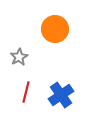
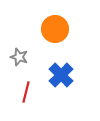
gray star: rotated 24 degrees counterclockwise
blue cross: moved 20 px up; rotated 10 degrees counterclockwise
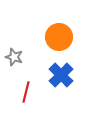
orange circle: moved 4 px right, 8 px down
gray star: moved 5 px left
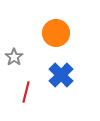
orange circle: moved 3 px left, 4 px up
gray star: rotated 18 degrees clockwise
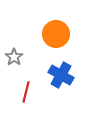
orange circle: moved 1 px down
blue cross: rotated 15 degrees counterclockwise
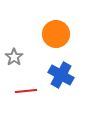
red line: moved 1 px up; rotated 70 degrees clockwise
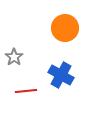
orange circle: moved 9 px right, 6 px up
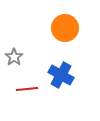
red line: moved 1 px right, 2 px up
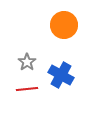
orange circle: moved 1 px left, 3 px up
gray star: moved 13 px right, 5 px down
